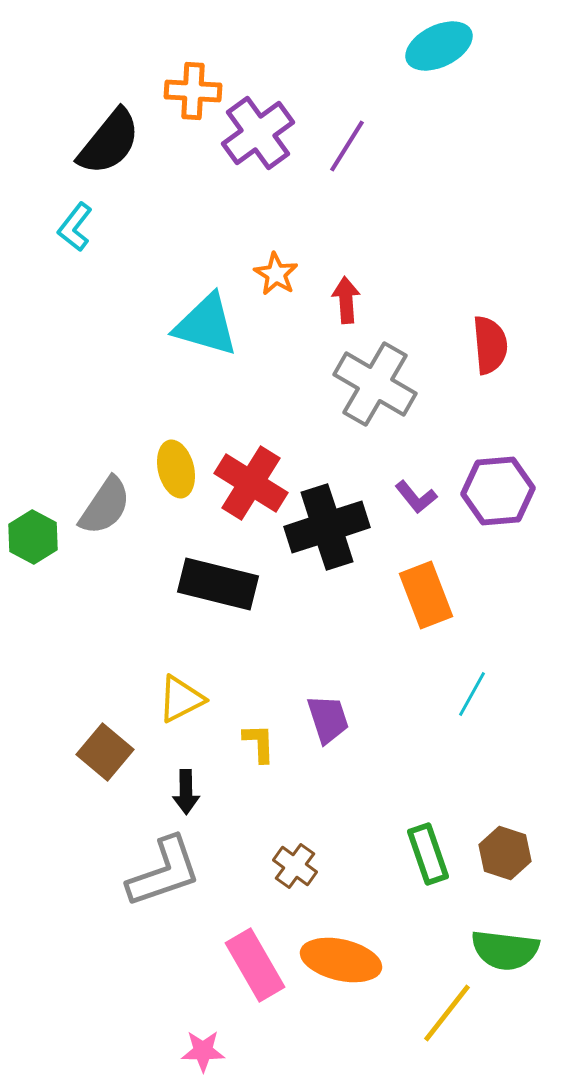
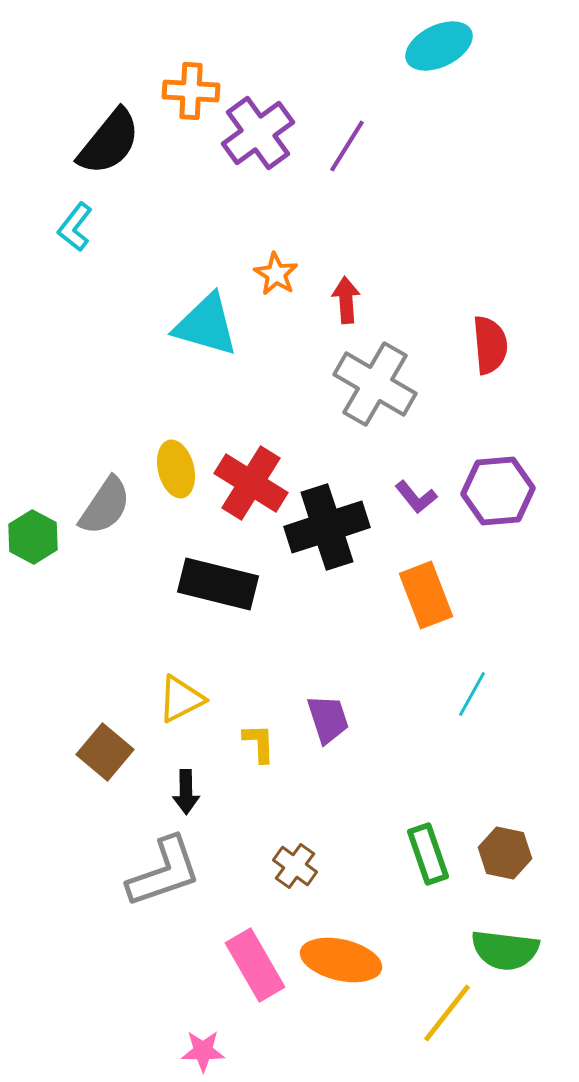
orange cross: moved 2 px left
brown hexagon: rotated 6 degrees counterclockwise
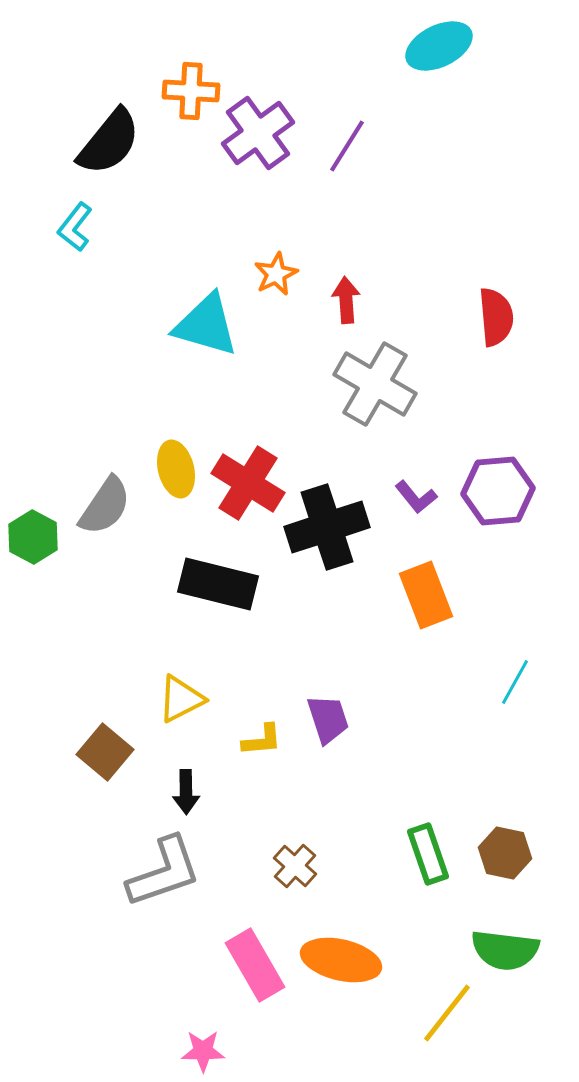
orange star: rotated 15 degrees clockwise
red semicircle: moved 6 px right, 28 px up
red cross: moved 3 px left
cyan line: moved 43 px right, 12 px up
yellow L-shape: moved 3 px right, 3 px up; rotated 87 degrees clockwise
brown cross: rotated 6 degrees clockwise
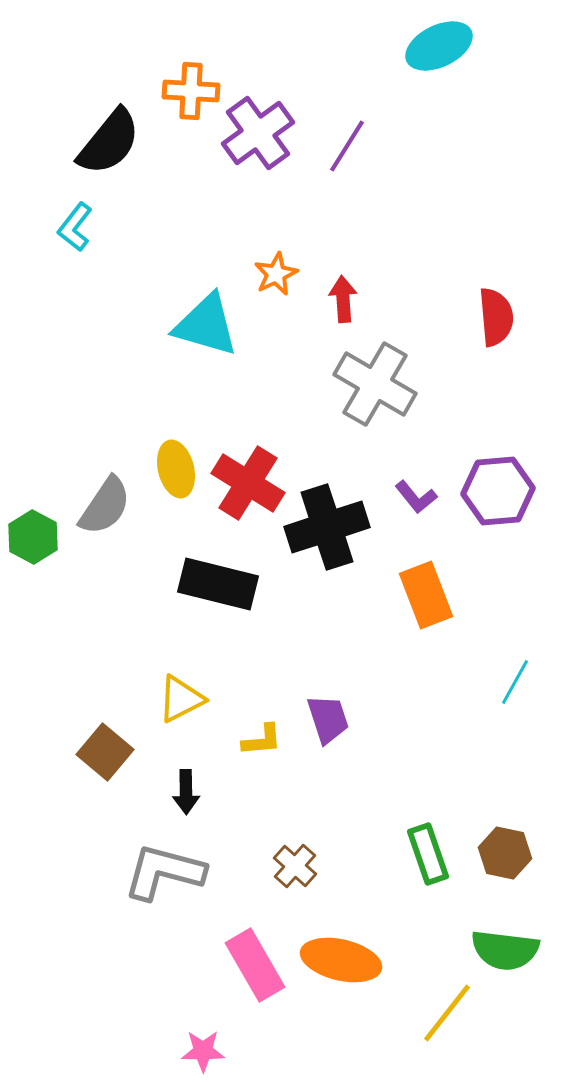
red arrow: moved 3 px left, 1 px up
gray L-shape: rotated 146 degrees counterclockwise
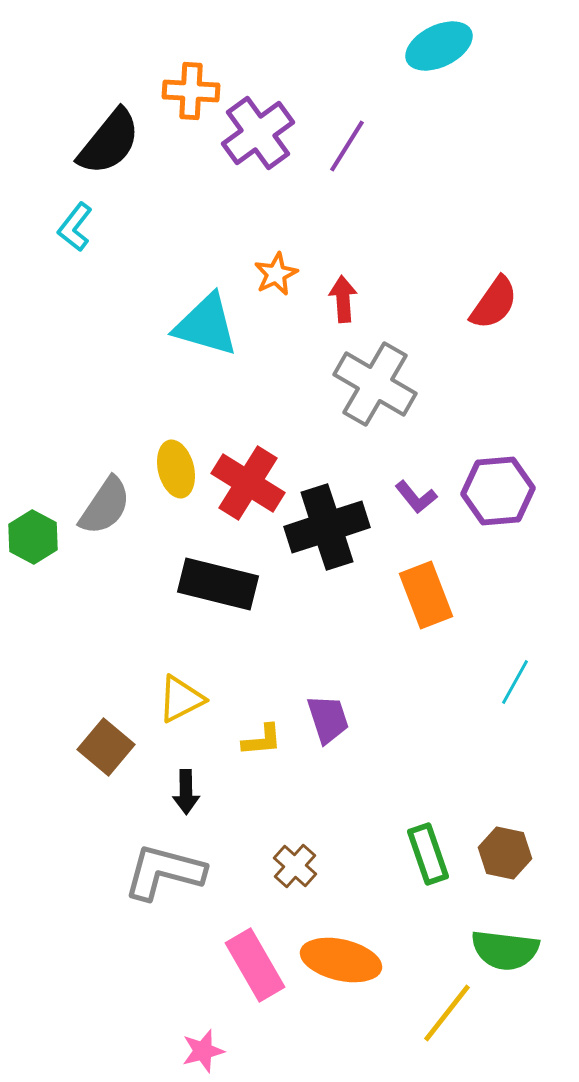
red semicircle: moved 2 px left, 14 px up; rotated 40 degrees clockwise
brown square: moved 1 px right, 5 px up
pink star: rotated 15 degrees counterclockwise
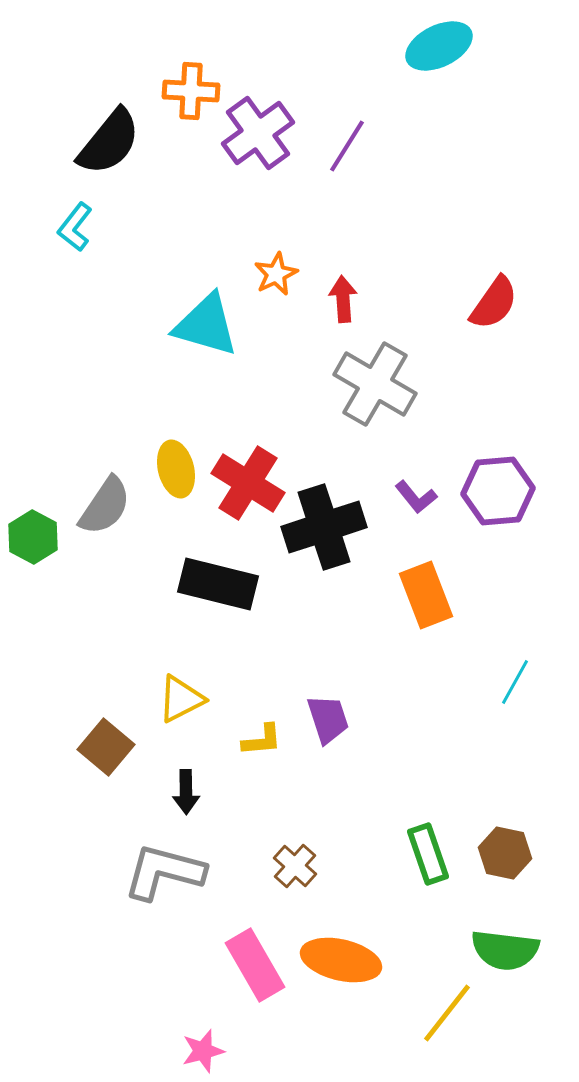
black cross: moved 3 px left
